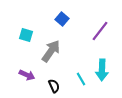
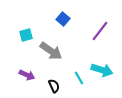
blue square: moved 1 px right
cyan square: rotated 32 degrees counterclockwise
gray arrow: rotated 90 degrees clockwise
cyan arrow: rotated 75 degrees counterclockwise
cyan line: moved 2 px left, 1 px up
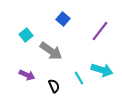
cyan square: rotated 24 degrees counterclockwise
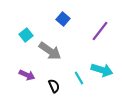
gray arrow: moved 1 px left
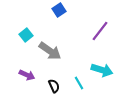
blue square: moved 4 px left, 9 px up; rotated 16 degrees clockwise
cyan line: moved 5 px down
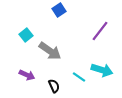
cyan line: moved 6 px up; rotated 24 degrees counterclockwise
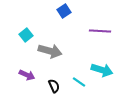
blue square: moved 5 px right, 1 px down
purple line: rotated 55 degrees clockwise
gray arrow: rotated 20 degrees counterclockwise
cyan line: moved 5 px down
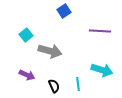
cyan line: moved 1 px left, 2 px down; rotated 48 degrees clockwise
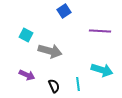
cyan square: rotated 24 degrees counterclockwise
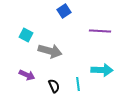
cyan arrow: rotated 15 degrees counterclockwise
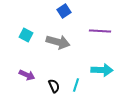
gray arrow: moved 8 px right, 9 px up
cyan line: moved 2 px left, 1 px down; rotated 24 degrees clockwise
